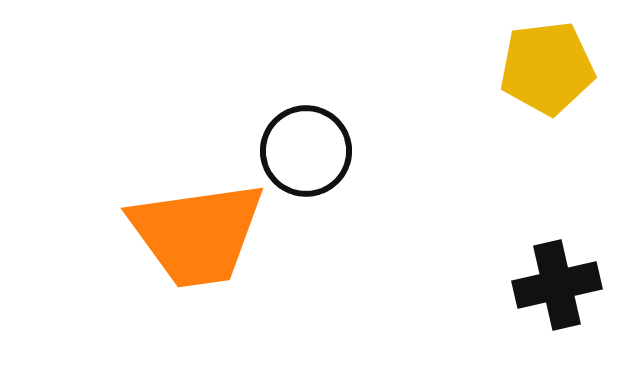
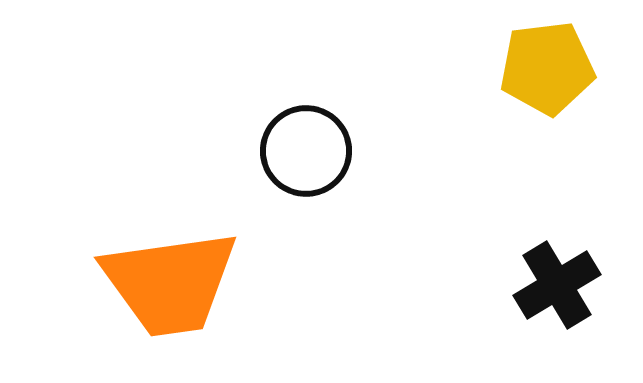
orange trapezoid: moved 27 px left, 49 px down
black cross: rotated 18 degrees counterclockwise
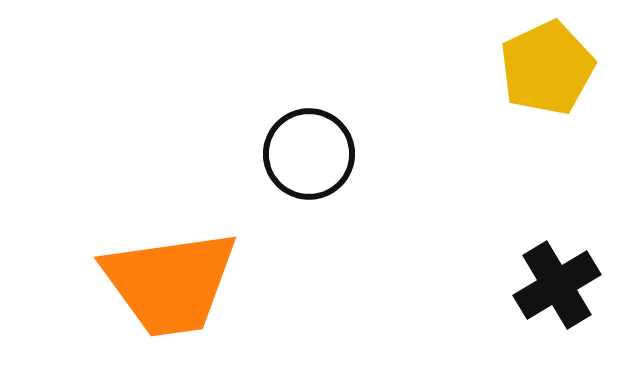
yellow pentagon: rotated 18 degrees counterclockwise
black circle: moved 3 px right, 3 px down
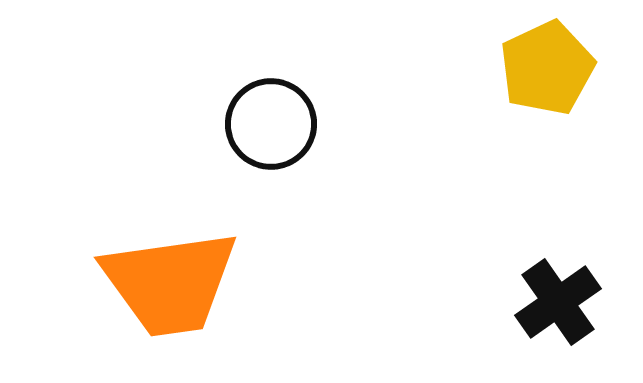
black circle: moved 38 px left, 30 px up
black cross: moved 1 px right, 17 px down; rotated 4 degrees counterclockwise
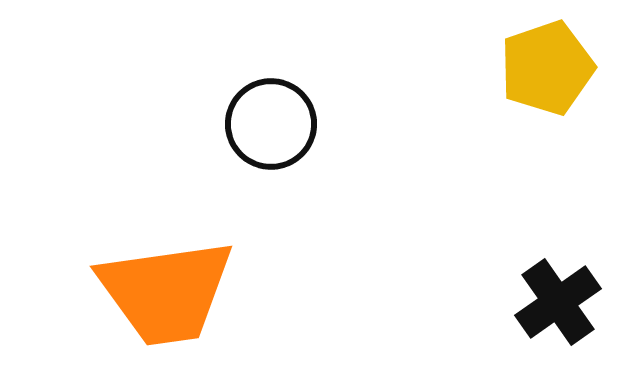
yellow pentagon: rotated 6 degrees clockwise
orange trapezoid: moved 4 px left, 9 px down
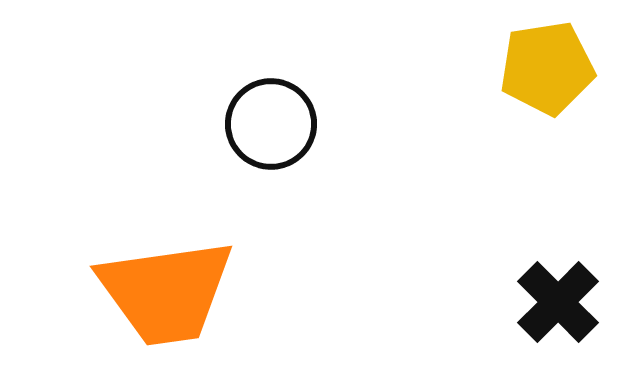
yellow pentagon: rotated 10 degrees clockwise
black cross: rotated 10 degrees counterclockwise
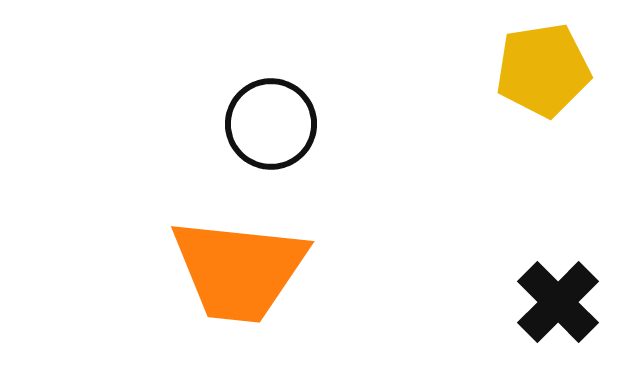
yellow pentagon: moved 4 px left, 2 px down
orange trapezoid: moved 73 px right, 22 px up; rotated 14 degrees clockwise
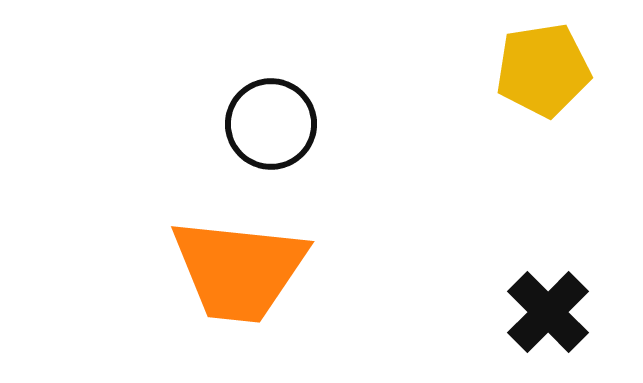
black cross: moved 10 px left, 10 px down
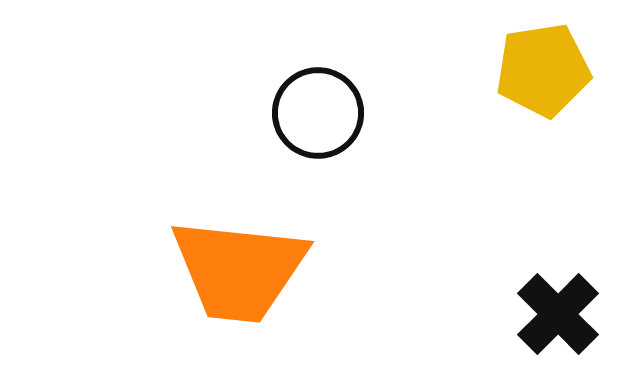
black circle: moved 47 px right, 11 px up
black cross: moved 10 px right, 2 px down
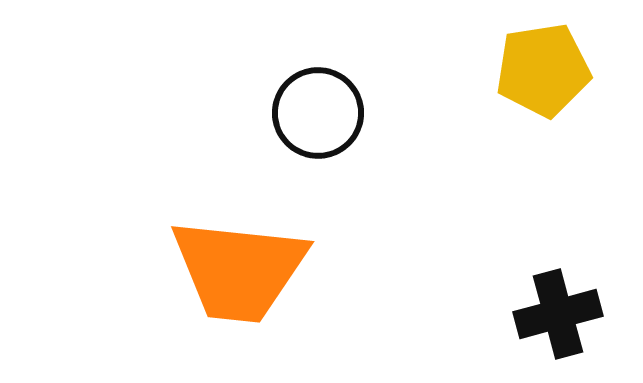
black cross: rotated 30 degrees clockwise
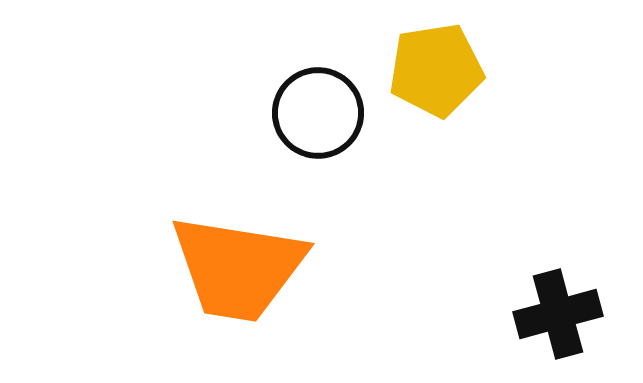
yellow pentagon: moved 107 px left
orange trapezoid: moved 1 px left, 2 px up; rotated 3 degrees clockwise
